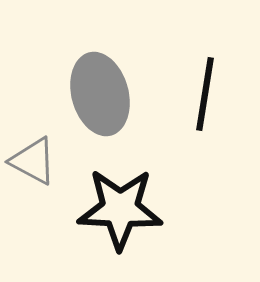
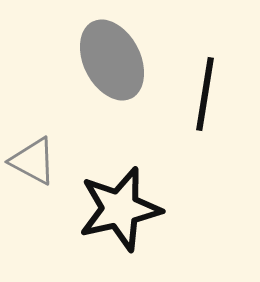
gray ellipse: moved 12 px right, 34 px up; rotated 12 degrees counterclockwise
black star: rotated 16 degrees counterclockwise
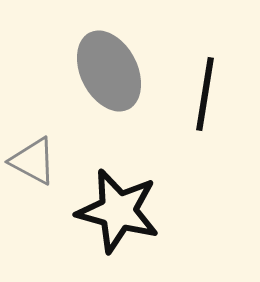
gray ellipse: moved 3 px left, 11 px down
black star: moved 2 px left, 2 px down; rotated 28 degrees clockwise
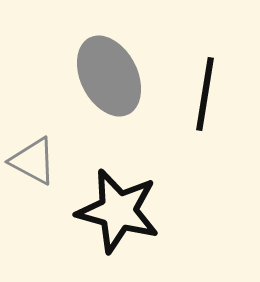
gray ellipse: moved 5 px down
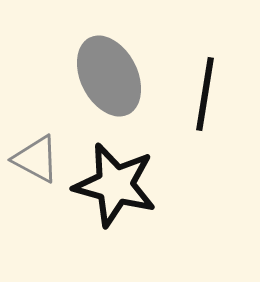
gray triangle: moved 3 px right, 2 px up
black star: moved 3 px left, 26 px up
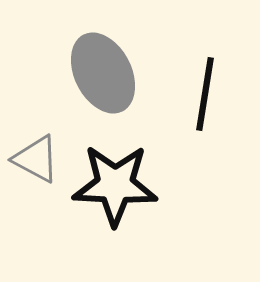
gray ellipse: moved 6 px left, 3 px up
black star: rotated 12 degrees counterclockwise
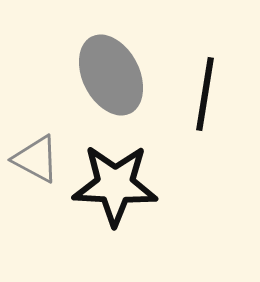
gray ellipse: moved 8 px right, 2 px down
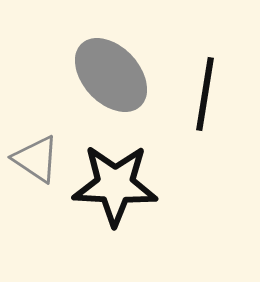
gray ellipse: rotated 16 degrees counterclockwise
gray triangle: rotated 6 degrees clockwise
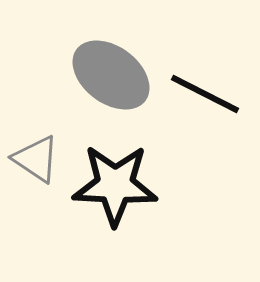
gray ellipse: rotated 10 degrees counterclockwise
black line: rotated 72 degrees counterclockwise
